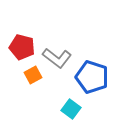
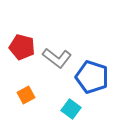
orange square: moved 7 px left, 20 px down
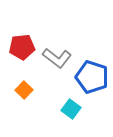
red pentagon: rotated 20 degrees counterclockwise
orange square: moved 2 px left, 5 px up; rotated 18 degrees counterclockwise
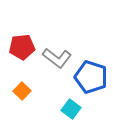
blue pentagon: moved 1 px left
orange square: moved 2 px left, 1 px down
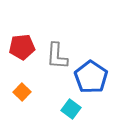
gray L-shape: moved 2 px up; rotated 56 degrees clockwise
blue pentagon: rotated 16 degrees clockwise
orange square: moved 1 px down
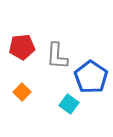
cyan square: moved 2 px left, 5 px up
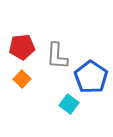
orange square: moved 13 px up
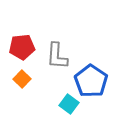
blue pentagon: moved 4 px down
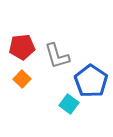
gray L-shape: rotated 20 degrees counterclockwise
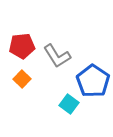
red pentagon: moved 1 px up
gray L-shape: rotated 16 degrees counterclockwise
blue pentagon: moved 2 px right
